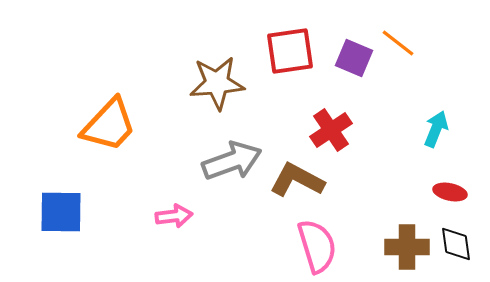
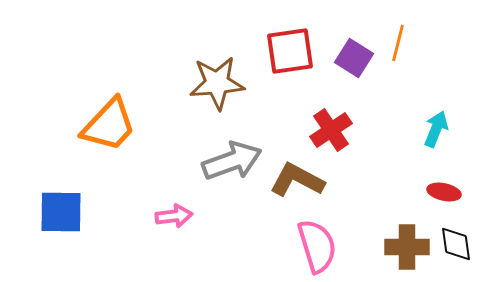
orange line: rotated 66 degrees clockwise
purple square: rotated 9 degrees clockwise
red ellipse: moved 6 px left
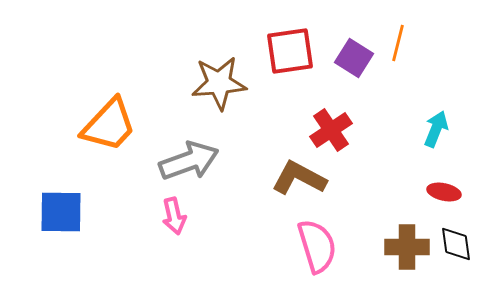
brown star: moved 2 px right
gray arrow: moved 43 px left
brown L-shape: moved 2 px right, 2 px up
pink arrow: rotated 84 degrees clockwise
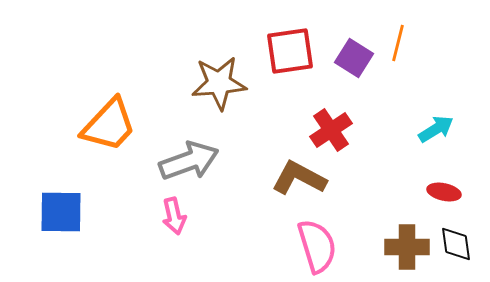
cyan arrow: rotated 36 degrees clockwise
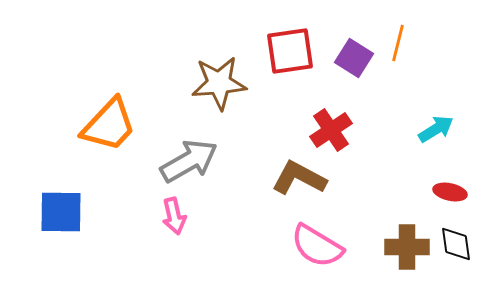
gray arrow: rotated 10 degrees counterclockwise
red ellipse: moved 6 px right
pink semicircle: rotated 138 degrees clockwise
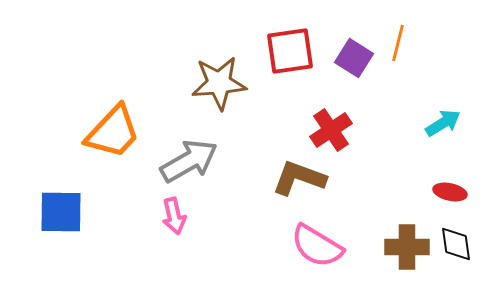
orange trapezoid: moved 4 px right, 7 px down
cyan arrow: moved 7 px right, 6 px up
brown L-shape: rotated 8 degrees counterclockwise
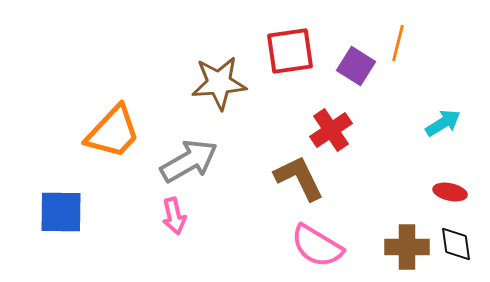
purple square: moved 2 px right, 8 px down
brown L-shape: rotated 44 degrees clockwise
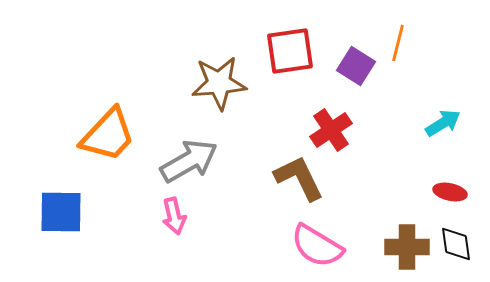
orange trapezoid: moved 5 px left, 3 px down
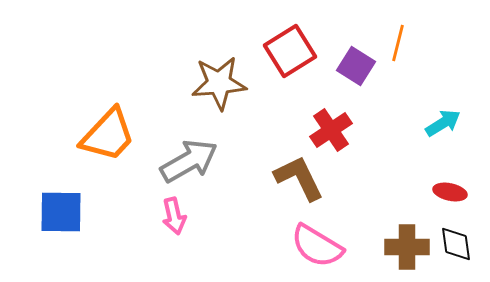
red square: rotated 24 degrees counterclockwise
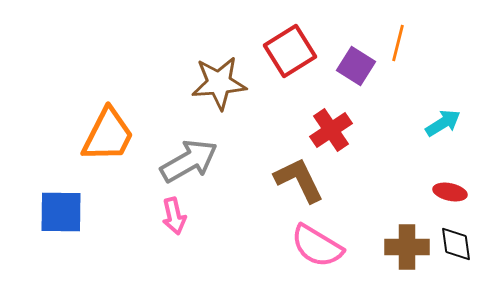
orange trapezoid: rotated 16 degrees counterclockwise
brown L-shape: moved 2 px down
